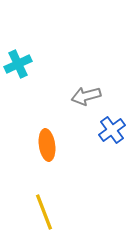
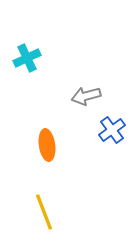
cyan cross: moved 9 px right, 6 px up
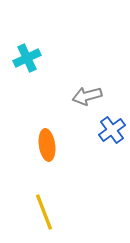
gray arrow: moved 1 px right
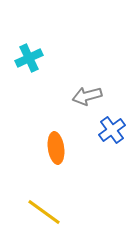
cyan cross: moved 2 px right
orange ellipse: moved 9 px right, 3 px down
yellow line: rotated 33 degrees counterclockwise
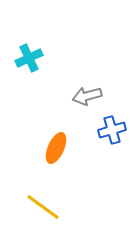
blue cross: rotated 20 degrees clockwise
orange ellipse: rotated 32 degrees clockwise
yellow line: moved 1 px left, 5 px up
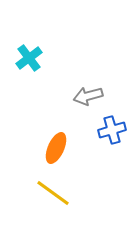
cyan cross: rotated 12 degrees counterclockwise
gray arrow: moved 1 px right
yellow line: moved 10 px right, 14 px up
